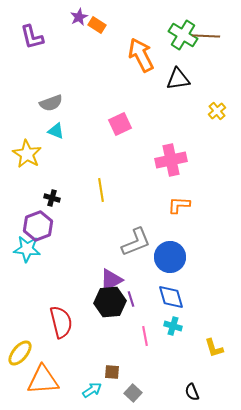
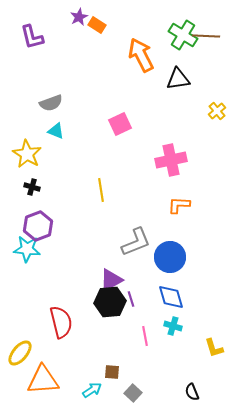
black cross: moved 20 px left, 11 px up
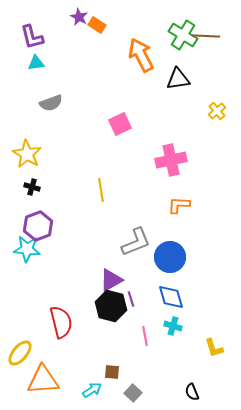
purple star: rotated 18 degrees counterclockwise
cyan triangle: moved 20 px left, 68 px up; rotated 30 degrees counterclockwise
black hexagon: moved 1 px right, 4 px down; rotated 20 degrees clockwise
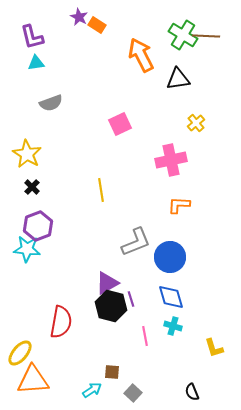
yellow cross: moved 21 px left, 12 px down
black cross: rotated 28 degrees clockwise
purple triangle: moved 4 px left, 3 px down
red semicircle: rotated 24 degrees clockwise
orange triangle: moved 10 px left
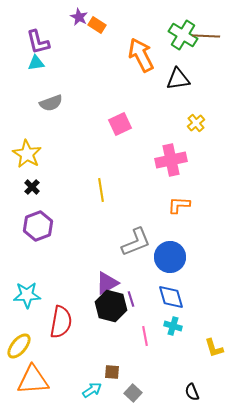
purple L-shape: moved 6 px right, 5 px down
cyan star: moved 46 px down; rotated 8 degrees counterclockwise
yellow ellipse: moved 1 px left, 7 px up
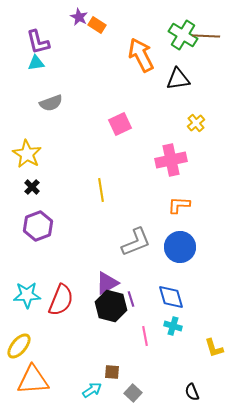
blue circle: moved 10 px right, 10 px up
red semicircle: moved 22 px up; rotated 12 degrees clockwise
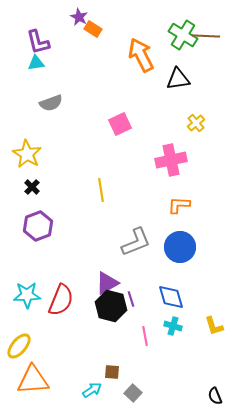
orange rectangle: moved 4 px left, 4 px down
yellow L-shape: moved 22 px up
black semicircle: moved 23 px right, 4 px down
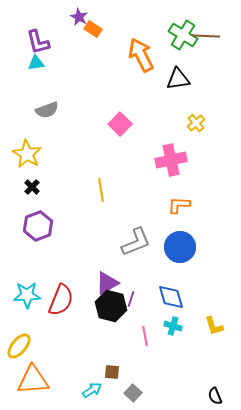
gray semicircle: moved 4 px left, 7 px down
pink square: rotated 20 degrees counterclockwise
purple line: rotated 35 degrees clockwise
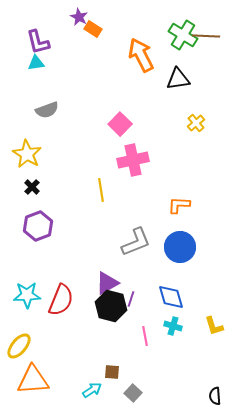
pink cross: moved 38 px left
black semicircle: rotated 18 degrees clockwise
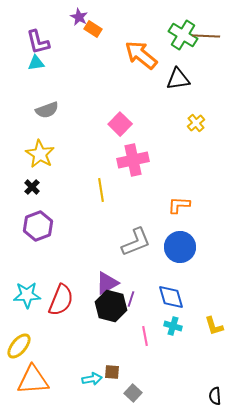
orange arrow: rotated 24 degrees counterclockwise
yellow star: moved 13 px right
cyan arrow: moved 11 px up; rotated 24 degrees clockwise
